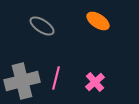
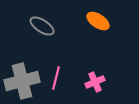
pink cross: rotated 18 degrees clockwise
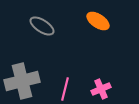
pink line: moved 9 px right, 11 px down
pink cross: moved 6 px right, 7 px down
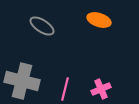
orange ellipse: moved 1 px right, 1 px up; rotated 15 degrees counterclockwise
gray cross: rotated 28 degrees clockwise
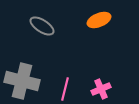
orange ellipse: rotated 40 degrees counterclockwise
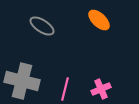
orange ellipse: rotated 65 degrees clockwise
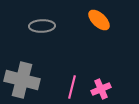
gray ellipse: rotated 35 degrees counterclockwise
gray cross: moved 1 px up
pink line: moved 7 px right, 2 px up
